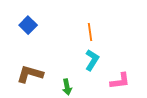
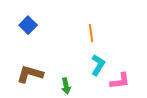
orange line: moved 1 px right, 1 px down
cyan L-shape: moved 6 px right, 5 px down
green arrow: moved 1 px left, 1 px up
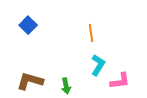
brown L-shape: moved 7 px down
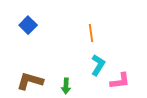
green arrow: rotated 14 degrees clockwise
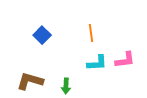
blue square: moved 14 px right, 10 px down
cyan L-shape: moved 1 px left, 2 px up; rotated 55 degrees clockwise
pink L-shape: moved 5 px right, 21 px up
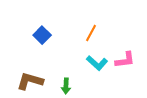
orange line: rotated 36 degrees clockwise
cyan L-shape: rotated 45 degrees clockwise
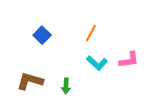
pink L-shape: moved 4 px right
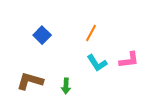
cyan L-shape: rotated 15 degrees clockwise
